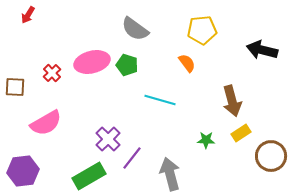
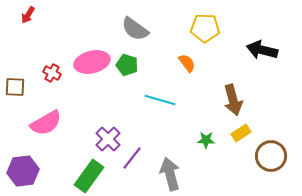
yellow pentagon: moved 3 px right, 2 px up; rotated 8 degrees clockwise
red cross: rotated 18 degrees counterclockwise
brown arrow: moved 1 px right, 1 px up
green rectangle: rotated 24 degrees counterclockwise
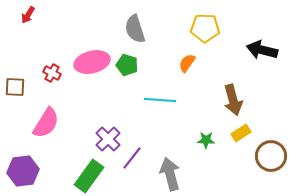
gray semicircle: rotated 36 degrees clockwise
orange semicircle: rotated 108 degrees counterclockwise
cyan line: rotated 12 degrees counterclockwise
pink semicircle: rotated 28 degrees counterclockwise
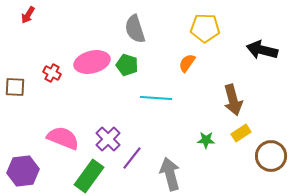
cyan line: moved 4 px left, 2 px up
pink semicircle: moved 17 px right, 15 px down; rotated 100 degrees counterclockwise
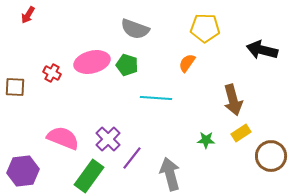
gray semicircle: rotated 52 degrees counterclockwise
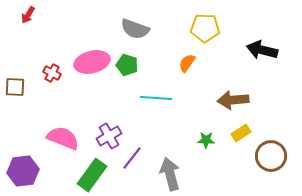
brown arrow: rotated 100 degrees clockwise
purple cross: moved 1 px right, 3 px up; rotated 15 degrees clockwise
green rectangle: moved 3 px right, 1 px up
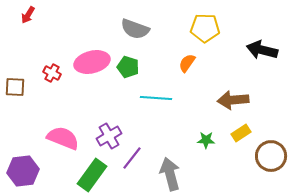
green pentagon: moved 1 px right, 2 px down
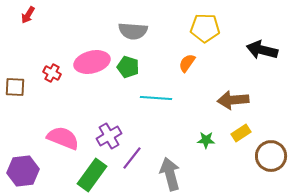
gray semicircle: moved 2 px left, 2 px down; rotated 16 degrees counterclockwise
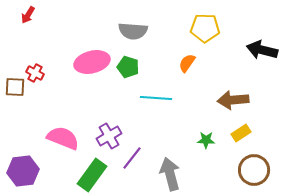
red cross: moved 17 px left
brown circle: moved 17 px left, 14 px down
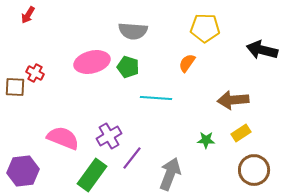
gray arrow: rotated 36 degrees clockwise
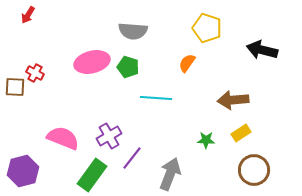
yellow pentagon: moved 2 px right; rotated 16 degrees clockwise
purple hexagon: rotated 8 degrees counterclockwise
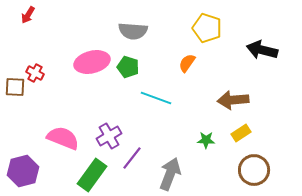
cyan line: rotated 16 degrees clockwise
